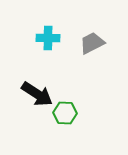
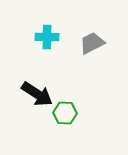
cyan cross: moved 1 px left, 1 px up
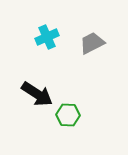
cyan cross: rotated 25 degrees counterclockwise
green hexagon: moved 3 px right, 2 px down
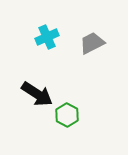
green hexagon: moved 1 px left; rotated 25 degrees clockwise
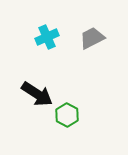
gray trapezoid: moved 5 px up
